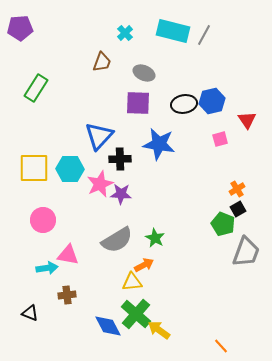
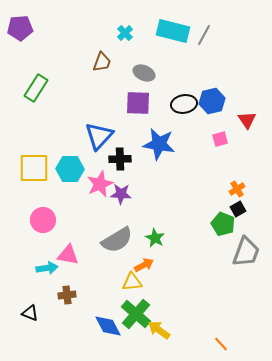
orange line: moved 2 px up
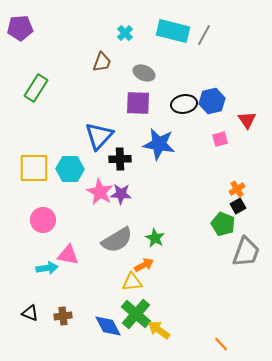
pink star: moved 8 px down; rotated 20 degrees counterclockwise
black square: moved 3 px up
brown cross: moved 4 px left, 21 px down
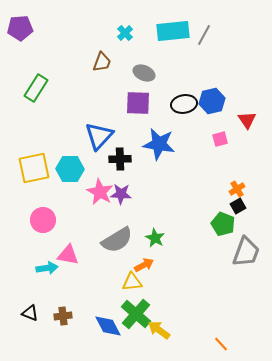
cyan rectangle: rotated 20 degrees counterclockwise
yellow square: rotated 12 degrees counterclockwise
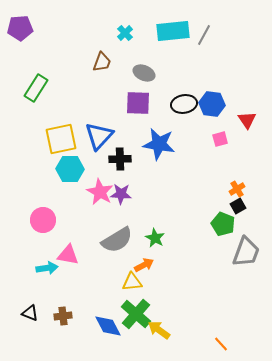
blue hexagon: moved 3 px down; rotated 20 degrees clockwise
yellow square: moved 27 px right, 29 px up
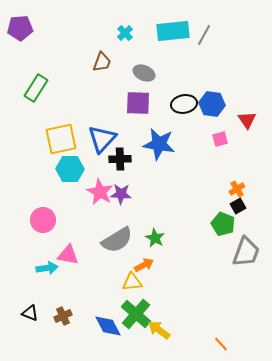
blue triangle: moved 3 px right, 3 px down
brown cross: rotated 18 degrees counterclockwise
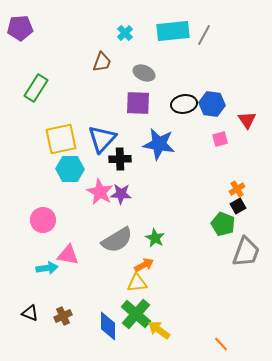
yellow triangle: moved 5 px right, 1 px down
blue diamond: rotated 28 degrees clockwise
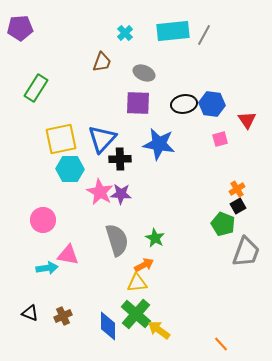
gray semicircle: rotated 76 degrees counterclockwise
